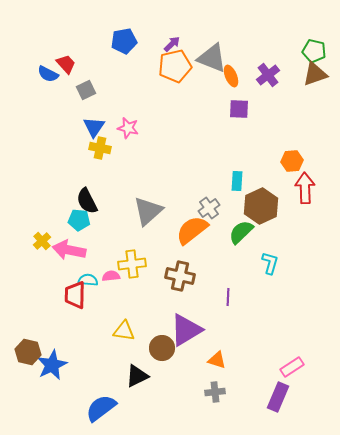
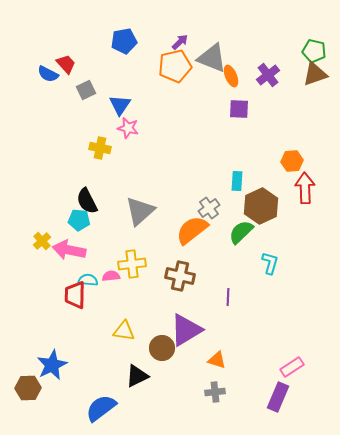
purple arrow at (172, 44): moved 8 px right, 2 px up
blue triangle at (94, 127): moved 26 px right, 22 px up
gray triangle at (148, 211): moved 8 px left
brown hexagon at (28, 352): moved 36 px down; rotated 15 degrees counterclockwise
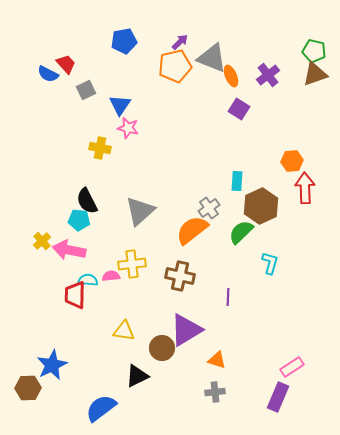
purple square at (239, 109): rotated 30 degrees clockwise
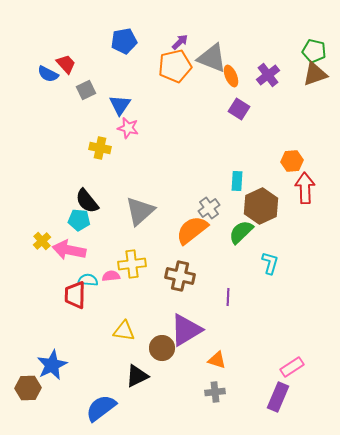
black semicircle at (87, 201): rotated 12 degrees counterclockwise
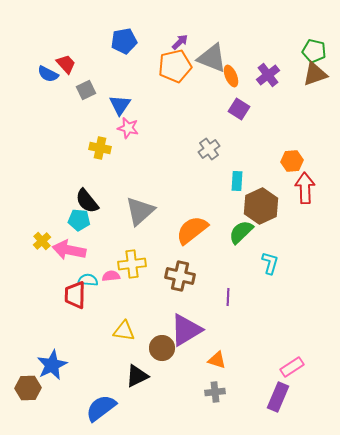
gray cross at (209, 208): moved 59 px up
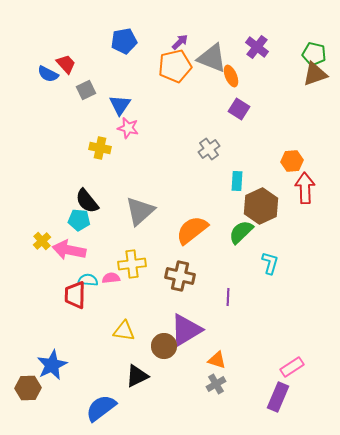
green pentagon at (314, 51): moved 3 px down
purple cross at (268, 75): moved 11 px left, 28 px up; rotated 15 degrees counterclockwise
pink semicircle at (111, 276): moved 2 px down
brown circle at (162, 348): moved 2 px right, 2 px up
gray cross at (215, 392): moved 1 px right, 8 px up; rotated 24 degrees counterclockwise
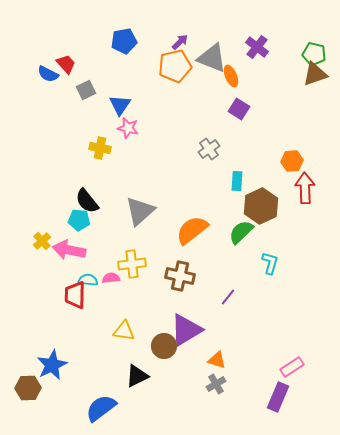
purple line at (228, 297): rotated 36 degrees clockwise
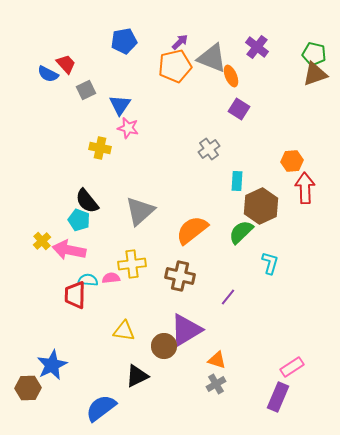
cyan pentagon at (79, 220): rotated 15 degrees clockwise
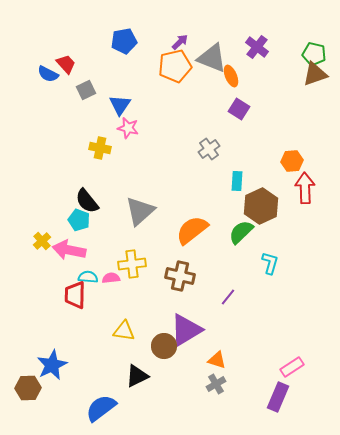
cyan semicircle at (88, 280): moved 3 px up
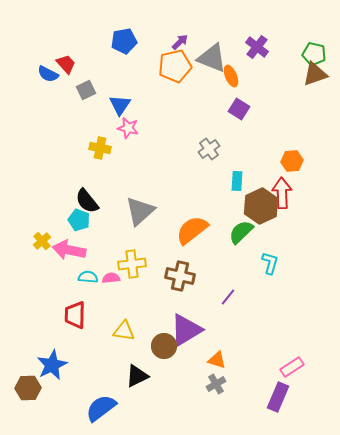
red arrow at (305, 188): moved 23 px left, 5 px down
red trapezoid at (75, 295): moved 20 px down
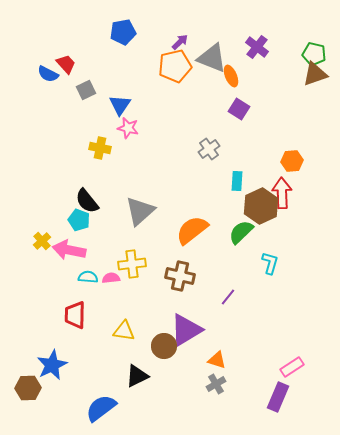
blue pentagon at (124, 41): moved 1 px left, 9 px up
